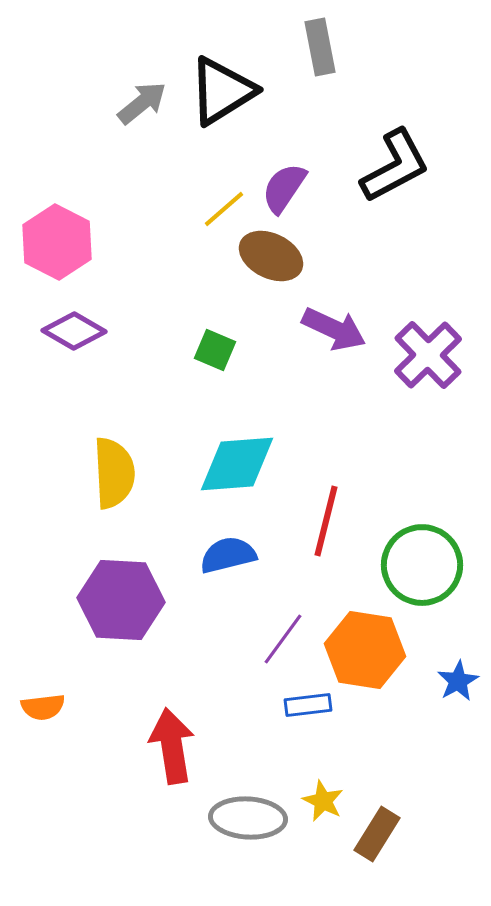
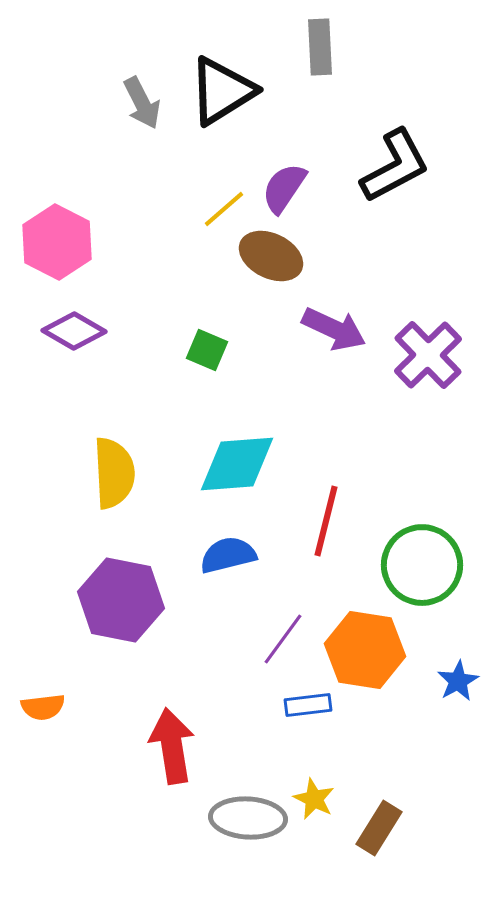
gray rectangle: rotated 8 degrees clockwise
gray arrow: rotated 102 degrees clockwise
green square: moved 8 px left
purple hexagon: rotated 8 degrees clockwise
yellow star: moved 9 px left, 2 px up
brown rectangle: moved 2 px right, 6 px up
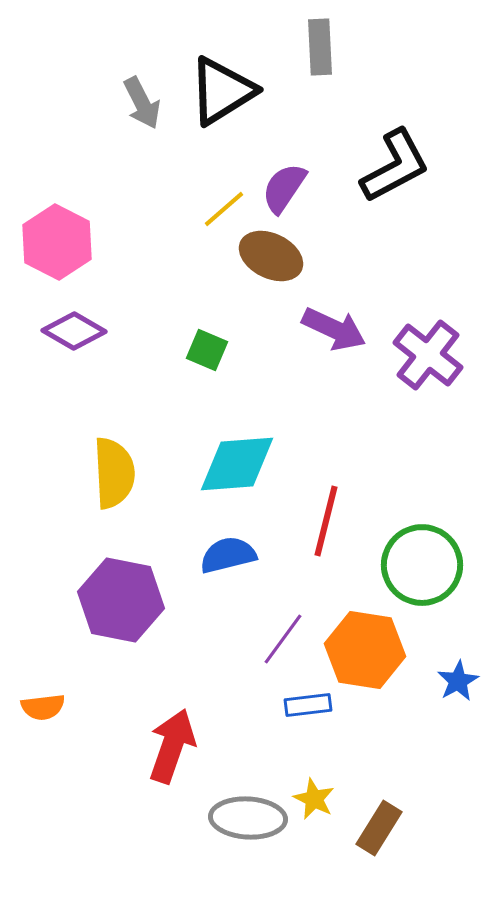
purple cross: rotated 8 degrees counterclockwise
red arrow: rotated 28 degrees clockwise
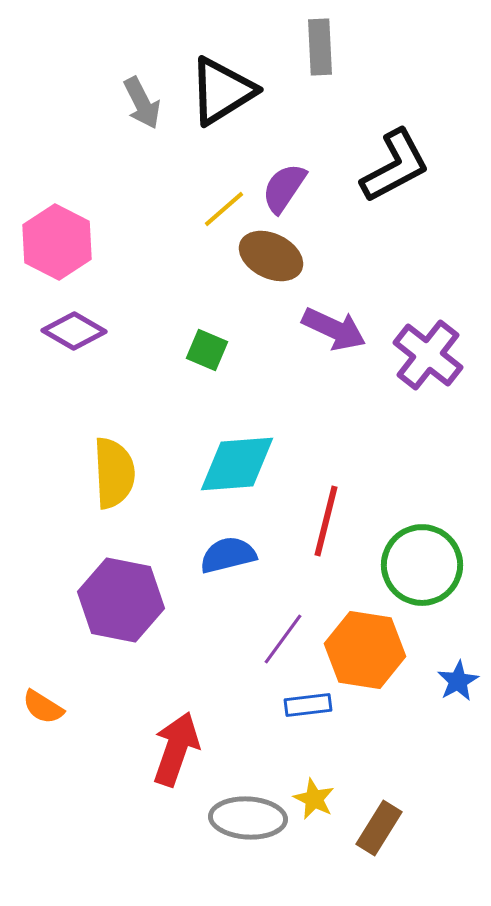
orange semicircle: rotated 39 degrees clockwise
red arrow: moved 4 px right, 3 px down
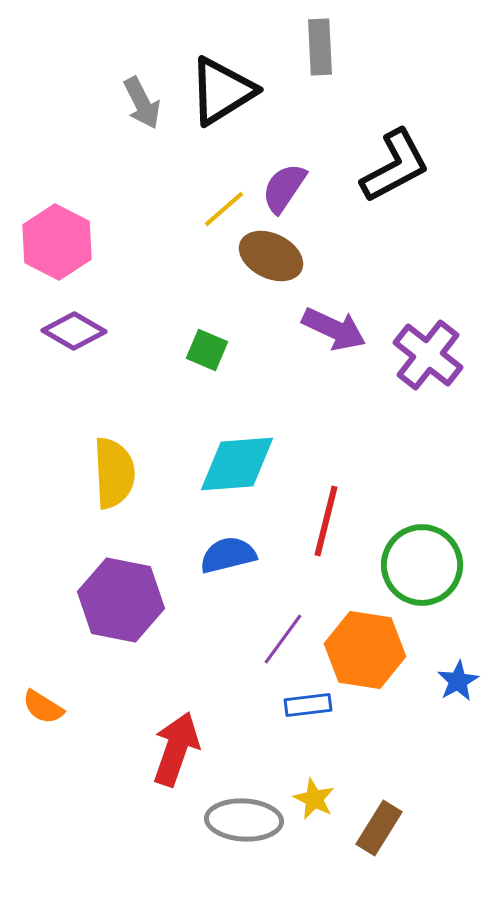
gray ellipse: moved 4 px left, 2 px down
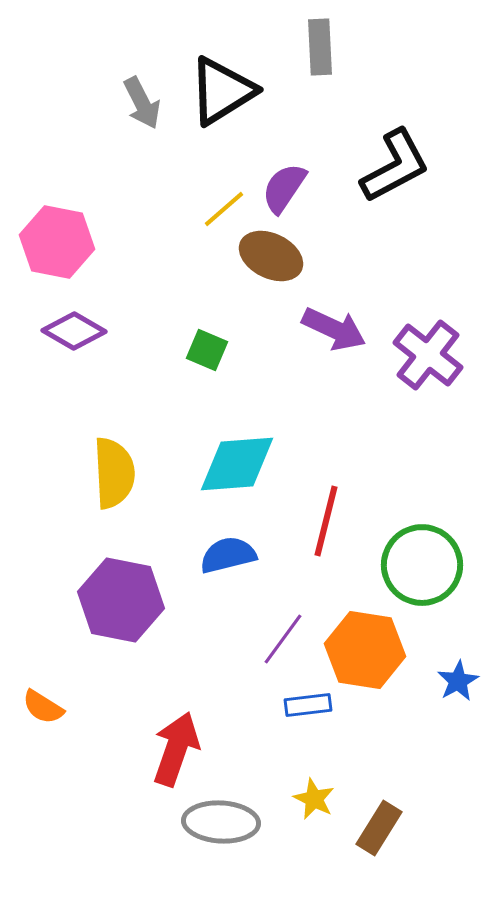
pink hexagon: rotated 16 degrees counterclockwise
gray ellipse: moved 23 px left, 2 px down
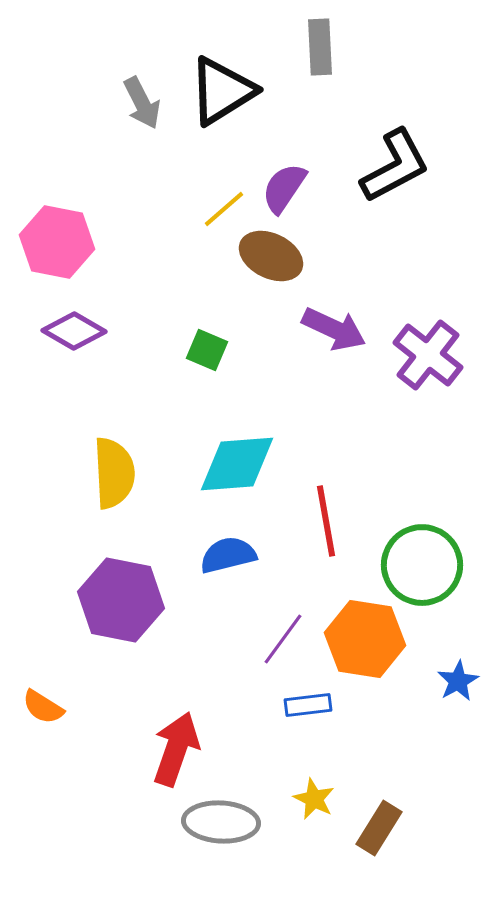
red line: rotated 24 degrees counterclockwise
orange hexagon: moved 11 px up
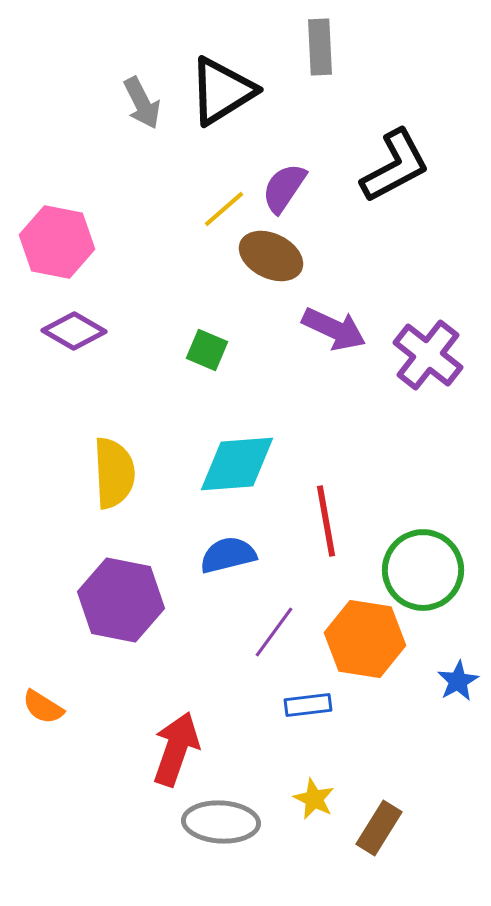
green circle: moved 1 px right, 5 px down
purple line: moved 9 px left, 7 px up
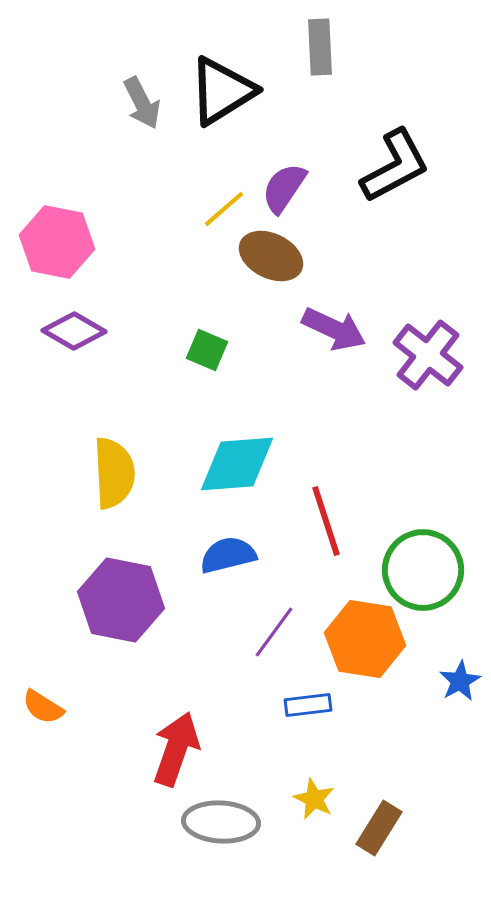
red line: rotated 8 degrees counterclockwise
blue star: moved 2 px right
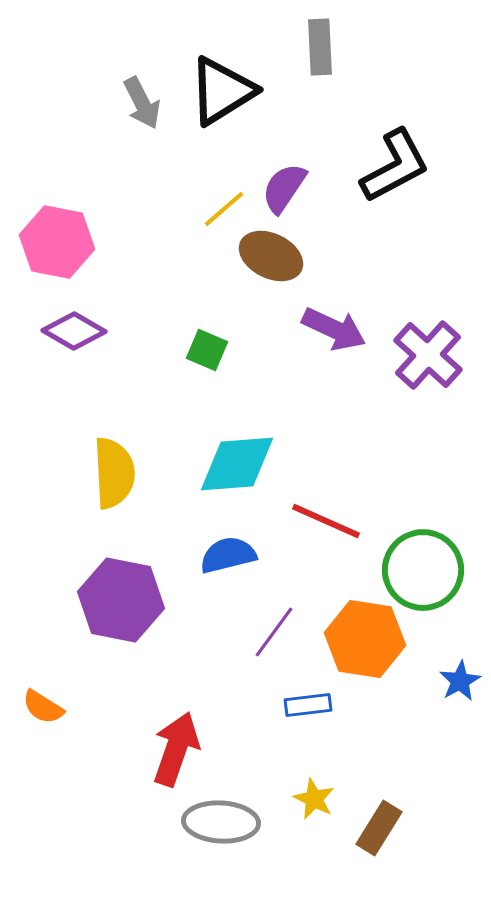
purple cross: rotated 4 degrees clockwise
red line: rotated 48 degrees counterclockwise
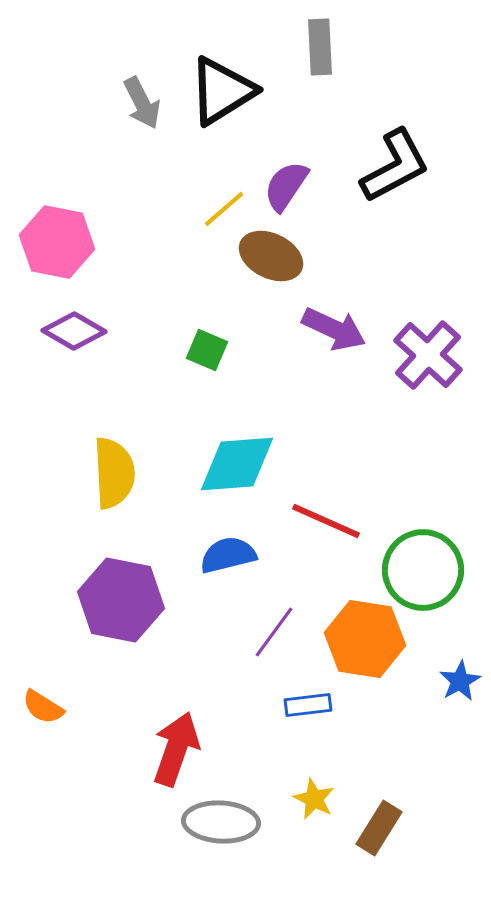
purple semicircle: moved 2 px right, 2 px up
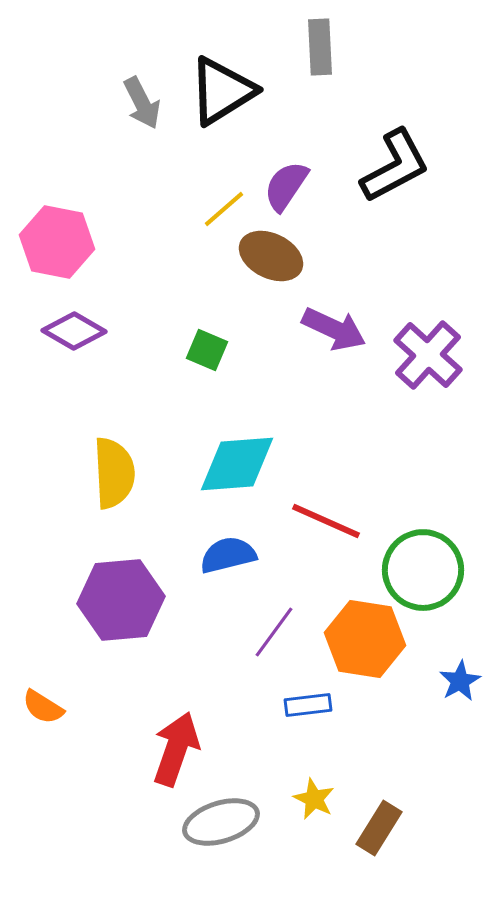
purple hexagon: rotated 16 degrees counterclockwise
gray ellipse: rotated 20 degrees counterclockwise
